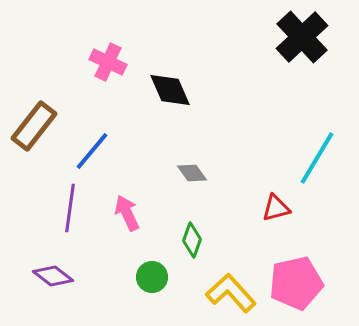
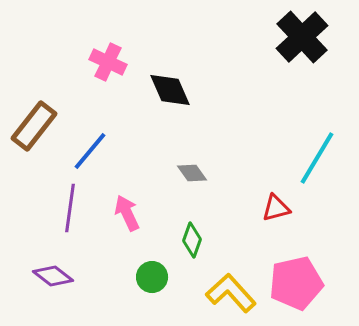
blue line: moved 2 px left
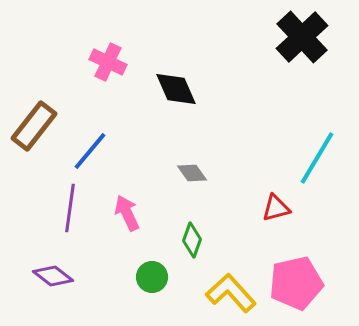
black diamond: moved 6 px right, 1 px up
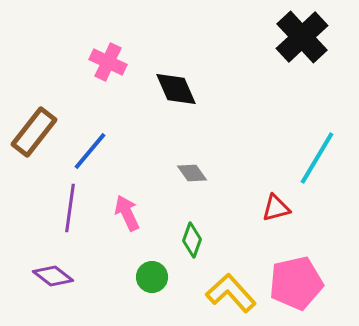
brown rectangle: moved 6 px down
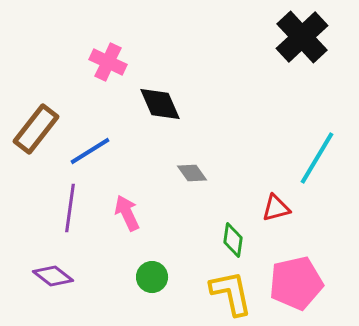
black diamond: moved 16 px left, 15 px down
brown rectangle: moved 2 px right, 3 px up
blue line: rotated 18 degrees clockwise
green diamond: moved 41 px right; rotated 12 degrees counterclockwise
yellow L-shape: rotated 30 degrees clockwise
